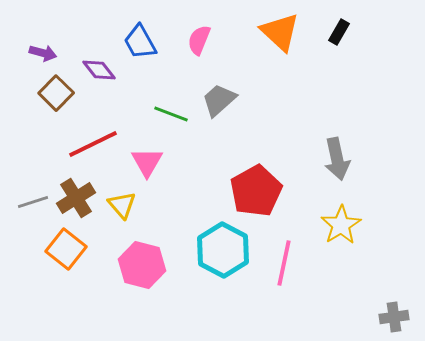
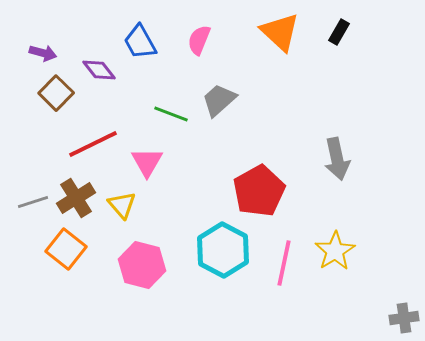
red pentagon: moved 3 px right
yellow star: moved 6 px left, 26 px down
gray cross: moved 10 px right, 1 px down
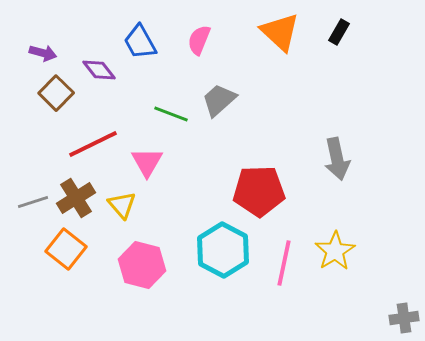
red pentagon: rotated 27 degrees clockwise
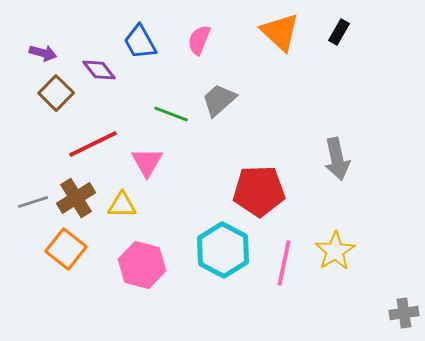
yellow triangle: rotated 48 degrees counterclockwise
gray cross: moved 5 px up
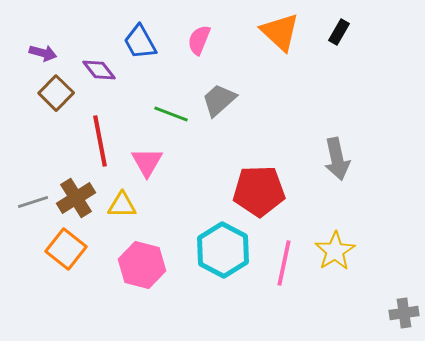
red line: moved 7 px right, 3 px up; rotated 75 degrees counterclockwise
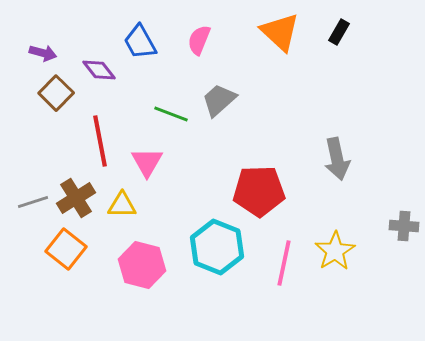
cyan hexagon: moved 6 px left, 3 px up; rotated 6 degrees counterclockwise
gray cross: moved 87 px up; rotated 12 degrees clockwise
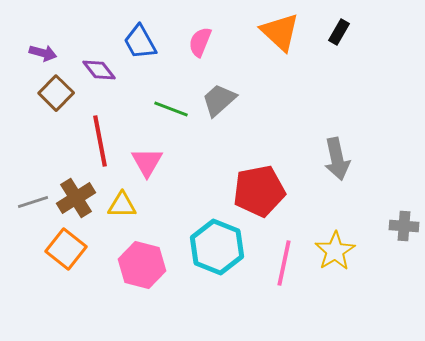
pink semicircle: moved 1 px right, 2 px down
green line: moved 5 px up
red pentagon: rotated 9 degrees counterclockwise
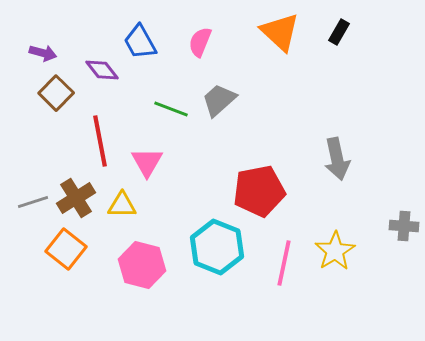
purple diamond: moved 3 px right
